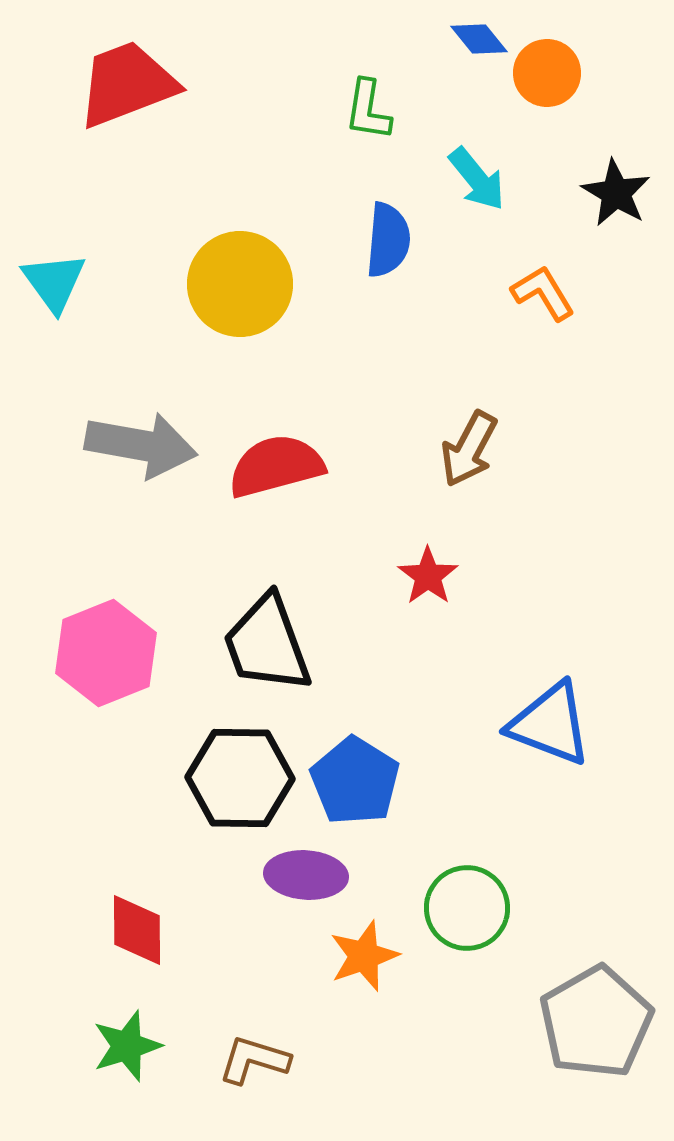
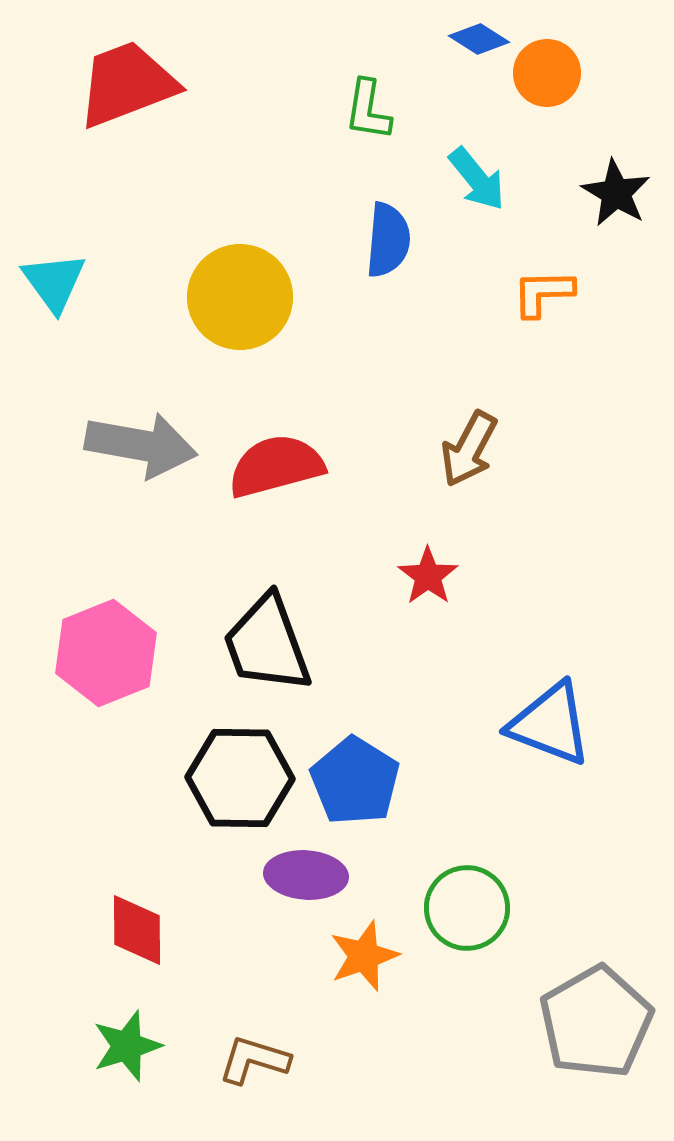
blue diamond: rotated 18 degrees counterclockwise
yellow circle: moved 13 px down
orange L-shape: rotated 60 degrees counterclockwise
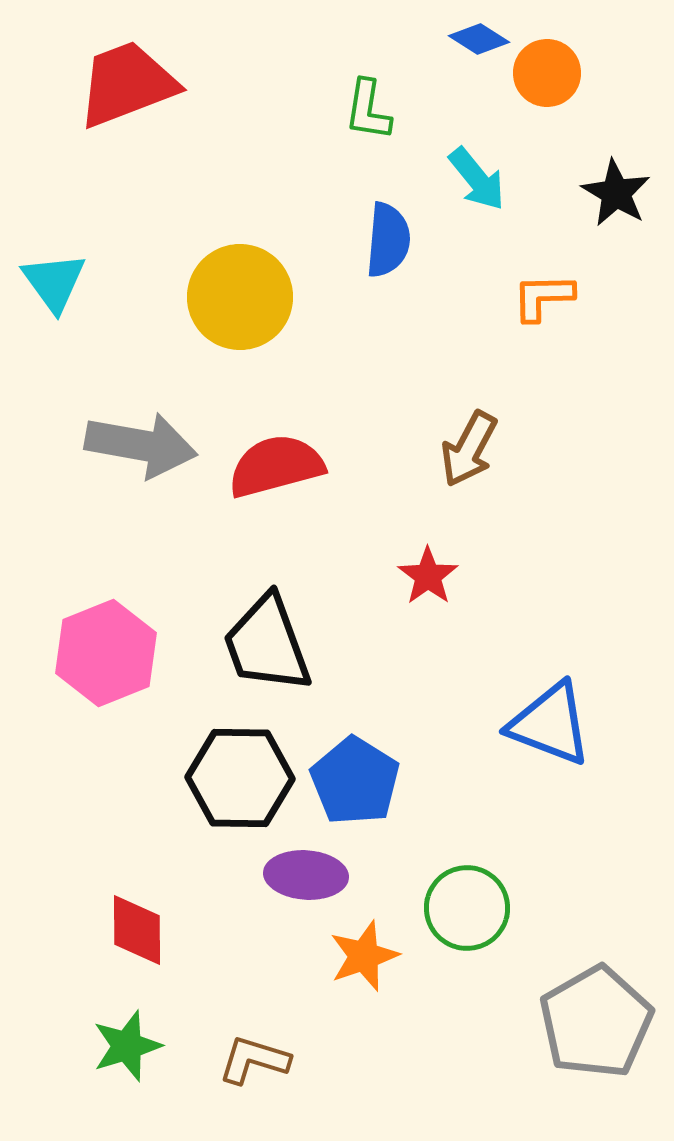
orange L-shape: moved 4 px down
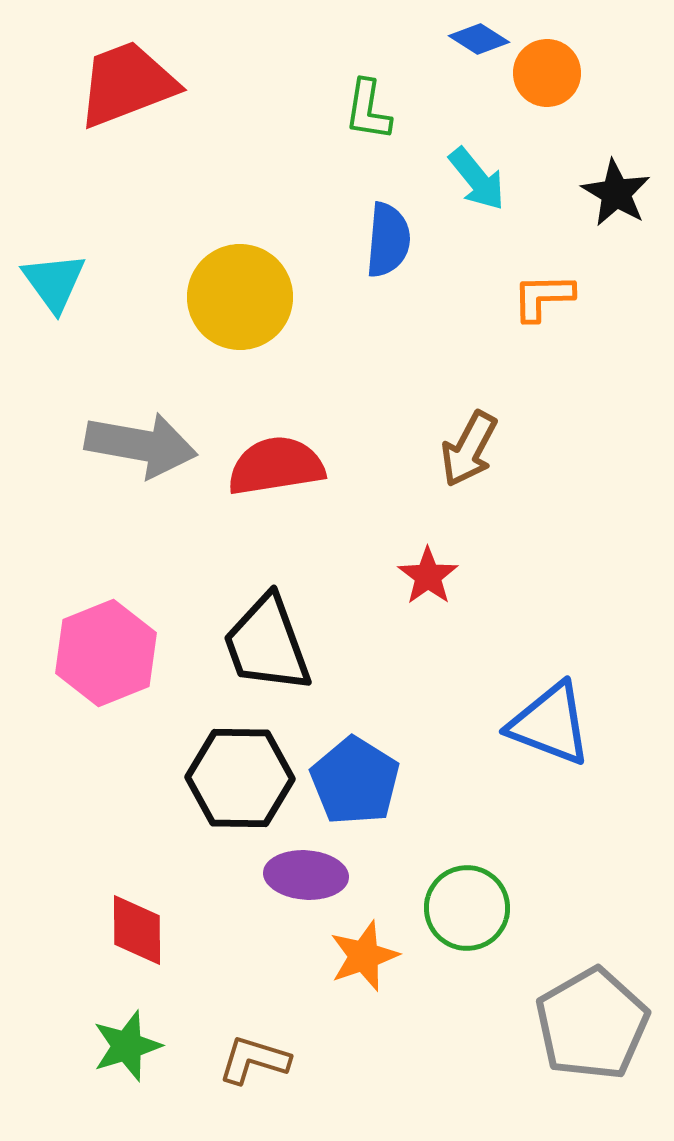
red semicircle: rotated 6 degrees clockwise
gray pentagon: moved 4 px left, 2 px down
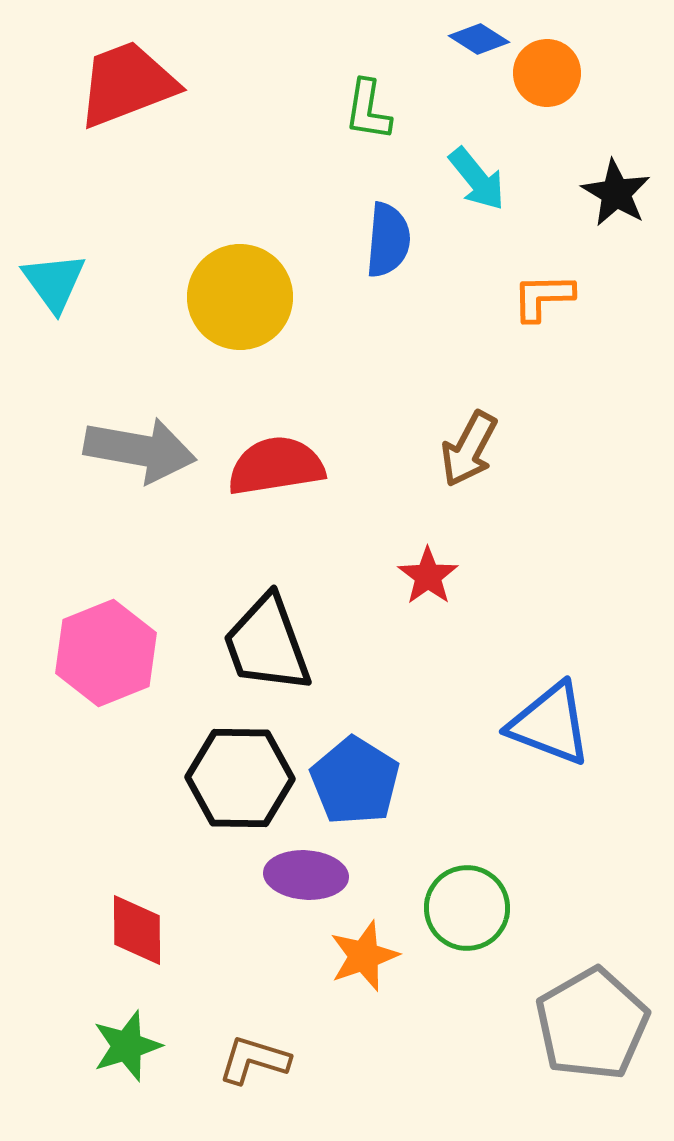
gray arrow: moved 1 px left, 5 px down
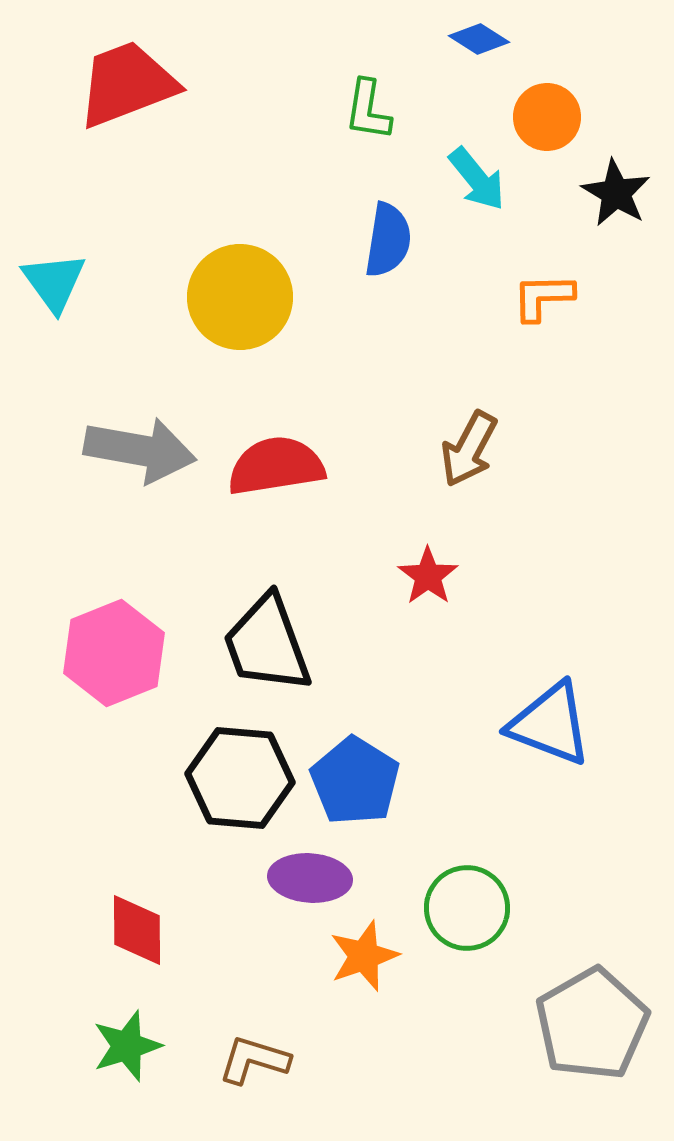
orange circle: moved 44 px down
blue semicircle: rotated 4 degrees clockwise
pink hexagon: moved 8 px right
black hexagon: rotated 4 degrees clockwise
purple ellipse: moved 4 px right, 3 px down
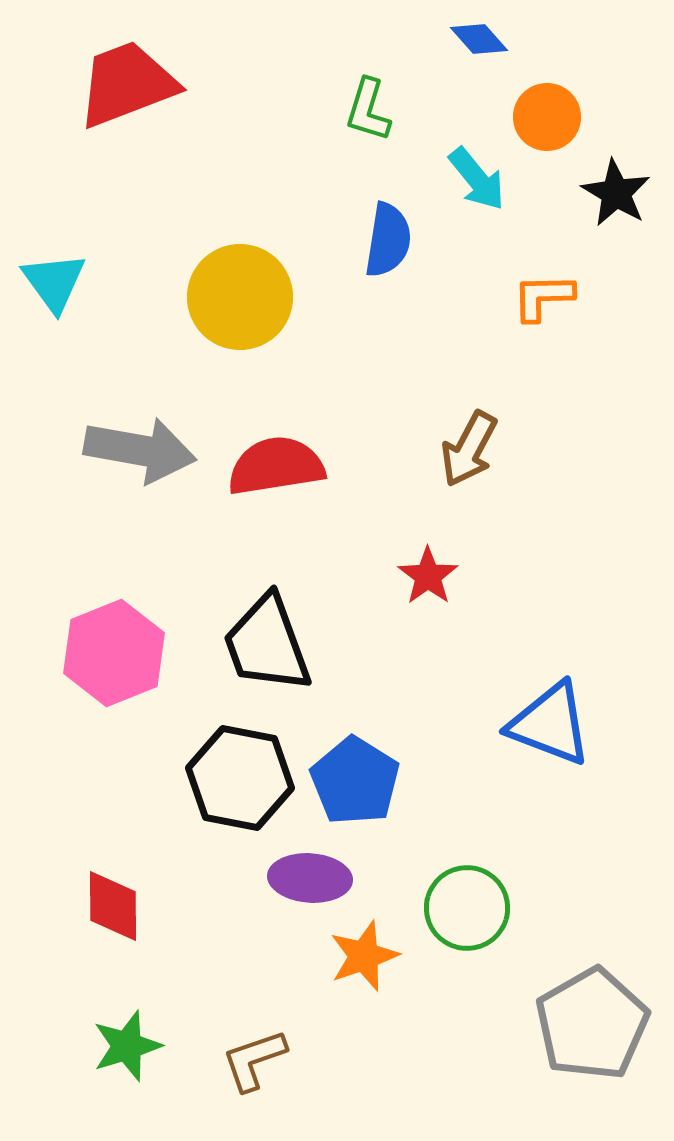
blue diamond: rotated 16 degrees clockwise
green L-shape: rotated 8 degrees clockwise
black hexagon: rotated 6 degrees clockwise
red diamond: moved 24 px left, 24 px up
brown L-shape: rotated 36 degrees counterclockwise
